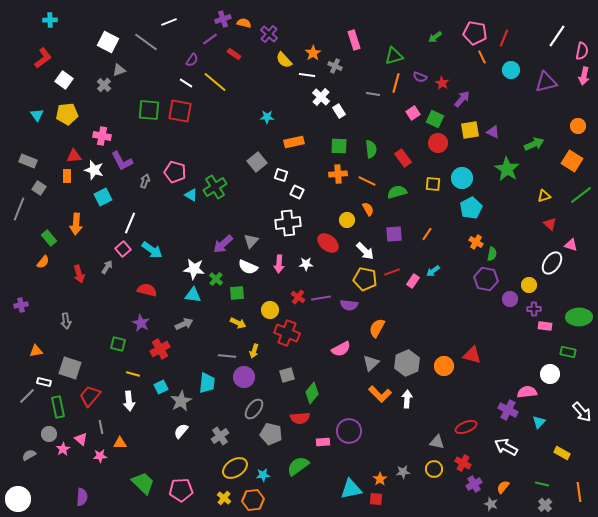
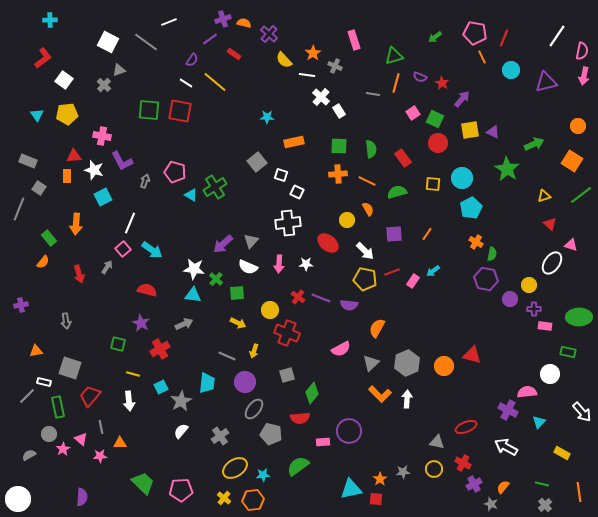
purple line at (321, 298): rotated 30 degrees clockwise
gray line at (227, 356): rotated 18 degrees clockwise
purple circle at (244, 377): moved 1 px right, 5 px down
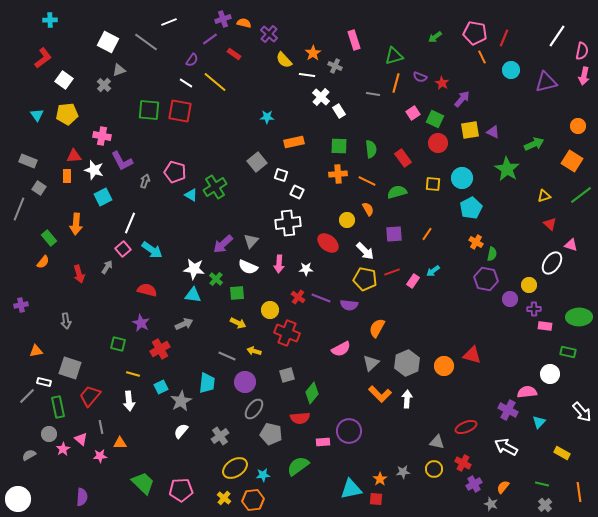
white star at (306, 264): moved 5 px down
yellow arrow at (254, 351): rotated 88 degrees clockwise
